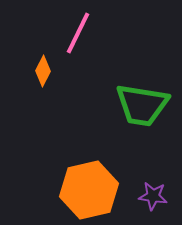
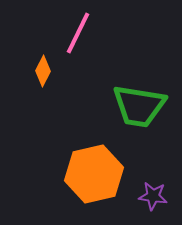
green trapezoid: moved 3 px left, 1 px down
orange hexagon: moved 5 px right, 16 px up
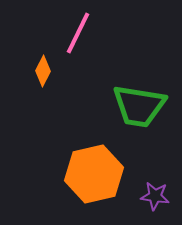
purple star: moved 2 px right
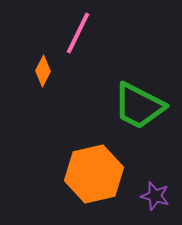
green trapezoid: rotated 18 degrees clockwise
purple star: rotated 8 degrees clockwise
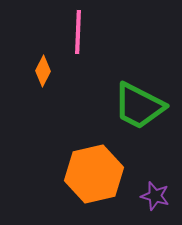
pink line: moved 1 px up; rotated 24 degrees counterclockwise
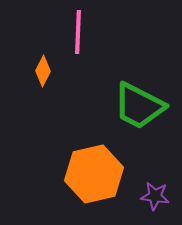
purple star: rotated 8 degrees counterclockwise
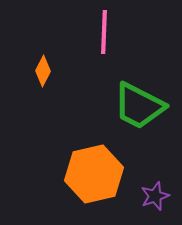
pink line: moved 26 px right
purple star: rotated 28 degrees counterclockwise
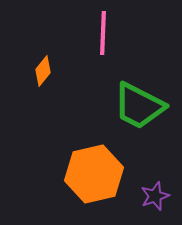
pink line: moved 1 px left, 1 px down
orange diamond: rotated 12 degrees clockwise
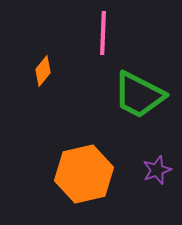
green trapezoid: moved 11 px up
orange hexagon: moved 10 px left
purple star: moved 2 px right, 26 px up
